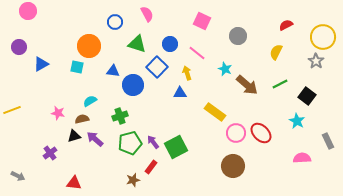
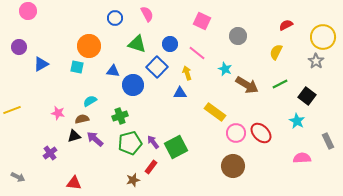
blue circle at (115, 22): moved 4 px up
brown arrow at (247, 85): rotated 10 degrees counterclockwise
gray arrow at (18, 176): moved 1 px down
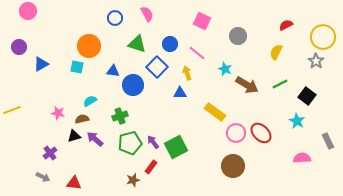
gray arrow at (18, 177): moved 25 px right
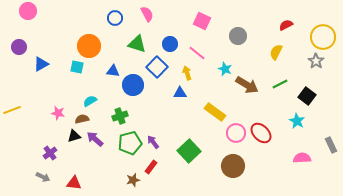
gray rectangle at (328, 141): moved 3 px right, 4 px down
green square at (176, 147): moved 13 px right, 4 px down; rotated 15 degrees counterclockwise
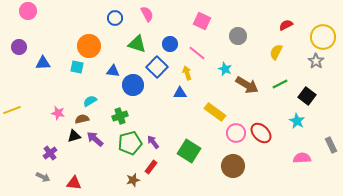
blue triangle at (41, 64): moved 2 px right, 1 px up; rotated 28 degrees clockwise
green square at (189, 151): rotated 15 degrees counterclockwise
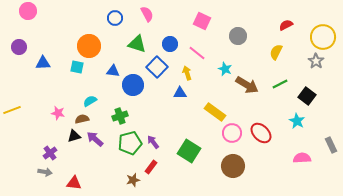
pink circle at (236, 133): moved 4 px left
gray arrow at (43, 177): moved 2 px right, 5 px up; rotated 16 degrees counterclockwise
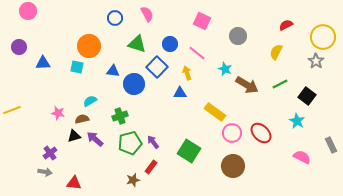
blue circle at (133, 85): moved 1 px right, 1 px up
pink semicircle at (302, 158): moved 1 px up; rotated 30 degrees clockwise
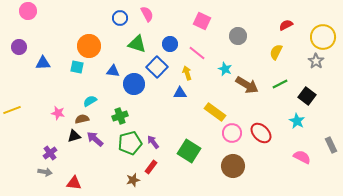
blue circle at (115, 18): moved 5 px right
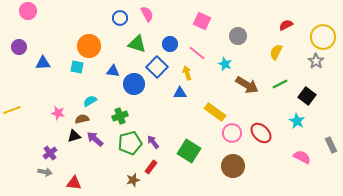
cyan star at (225, 69): moved 5 px up
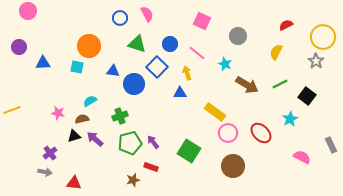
cyan star at (297, 121): moved 7 px left, 2 px up; rotated 14 degrees clockwise
pink circle at (232, 133): moved 4 px left
red rectangle at (151, 167): rotated 72 degrees clockwise
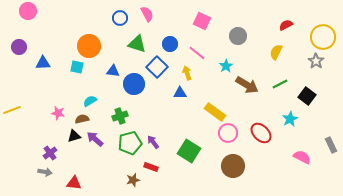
cyan star at (225, 64): moved 1 px right, 2 px down; rotated 16 degrees clockwise
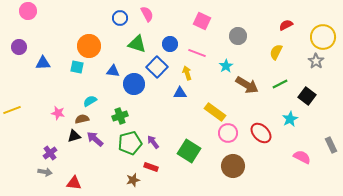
pink line at (197, 53): rotated 18 degrees counterclockwise
